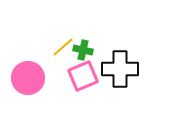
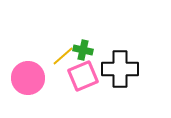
yellow line: moved 9 px down
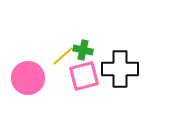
pink square: moved 1 px right; rotated 8 degrees clockwise
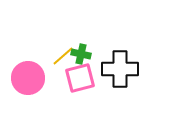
green cross: moved 2 px left, 4 px down
pink square: moved 4 px left, 2 px down
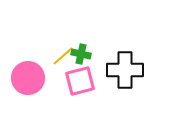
black cross: moved 5 px right, 1 px down
pink square: moved 3 px down
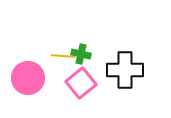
yellow line: rotated 45 degrees clockwise
pink square: moved 1 px right, 2 px down; rotated 24 degrees counterclockwise
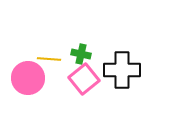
yellow line: moved 14 px left, 3 px down
black cross: moved 3 px left
pink square: moved 3 px right, 4 px up
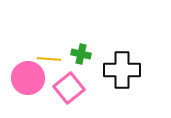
pink square: moved 15 px left, 9 px down
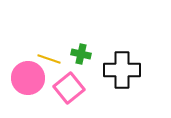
yellow line: rotated 15 degrees clockwise
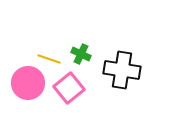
green cross: rotated 12 degrees clockwise
black cross: rotated 9 degrees clockwise
pink circle: moved 5 px down
